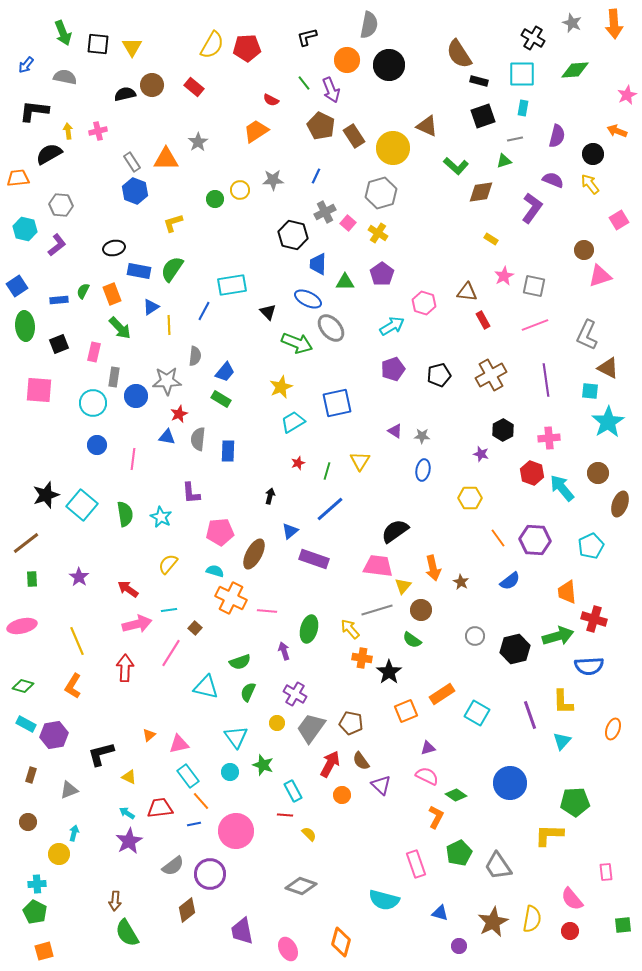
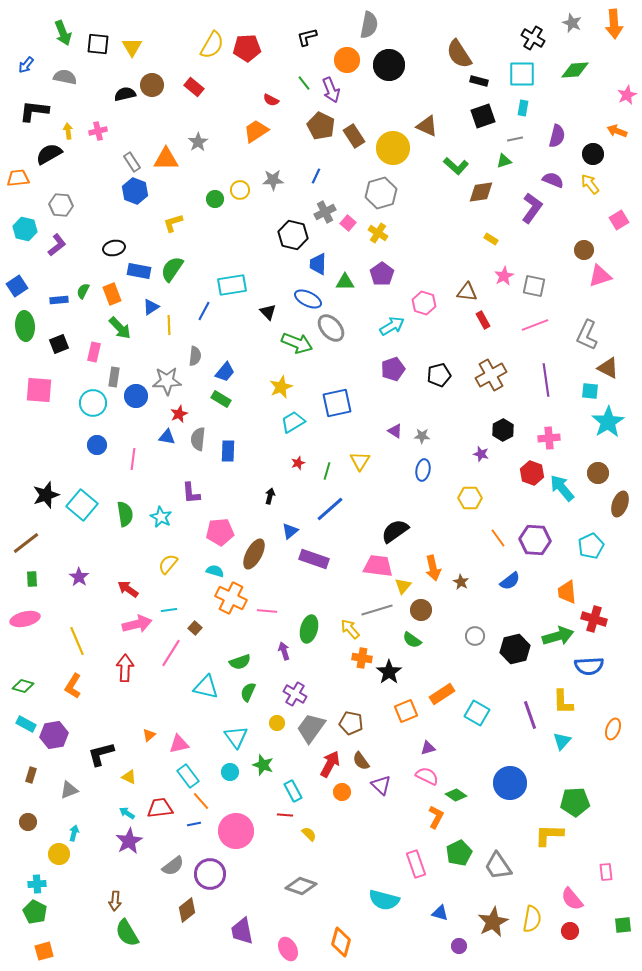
pink ellipse at (22, 626): moved 3 px right, 7 px up
orange circle at (342, 795): moved 3 px up
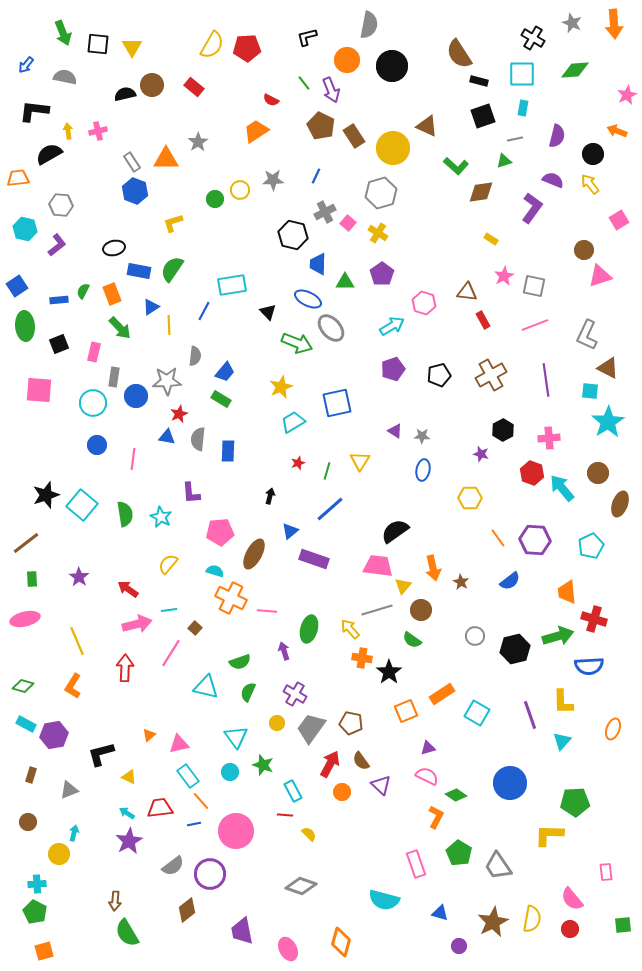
black circle at (389, 65): moved 3 px right, 1 px down
green pentagon at (459, 853): rotated 15 degrees counterclockwise
red circle at (570, 931): moved 2 px up
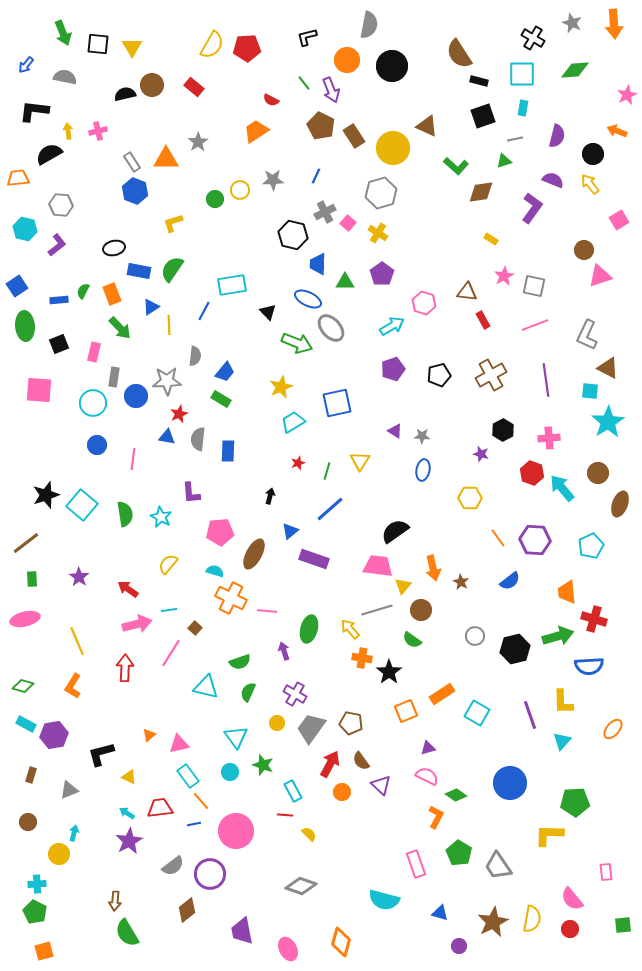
orange ellipse at (613, 729): rotated 20 degrees clockwise
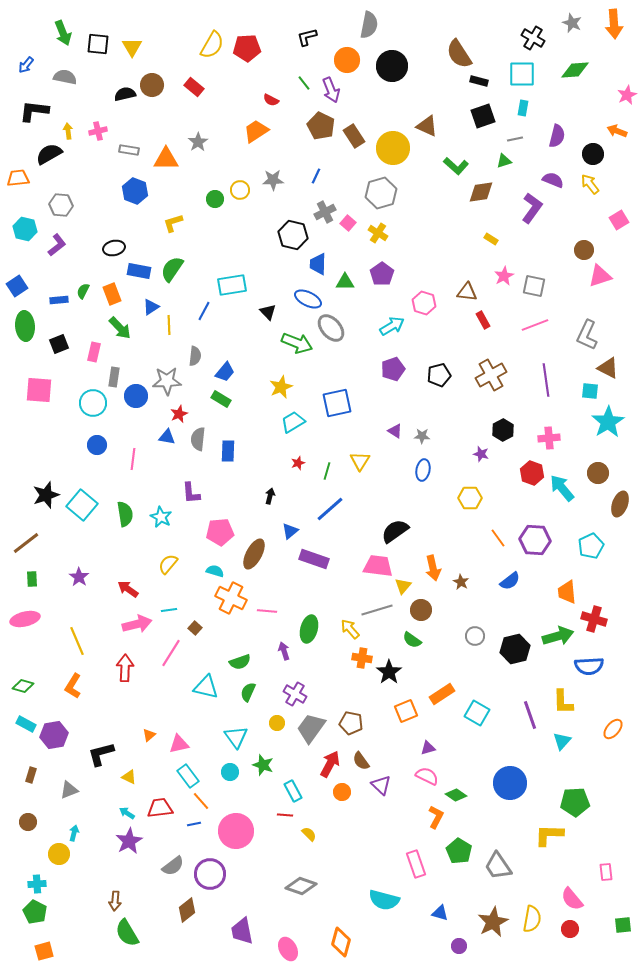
gray rectangle at (132, 162): moved 3 px left, 12 px up; rotated 48 degrees counterclockwise
green pentagon at (459, 853): moved 2 px up
